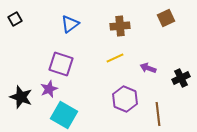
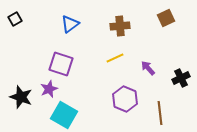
purple arrow: rotated 28 degrees clockwise
brown line: moved 2 px right, 1 px up
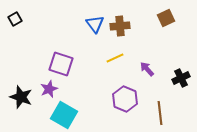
blue triangle: moved 25 px right; rotated 30 degrees counterclockwise
purple arrow: moved 1 px left, 1 px down
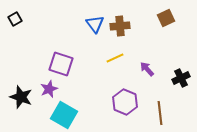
purple hexagon: moved 3 px down
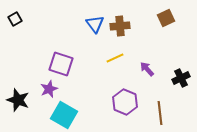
black star: moved 3 px left, 3 px down
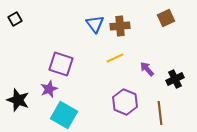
black cross: moved 6 px left, 1 px down
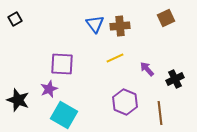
purple square: moved 1 px right; rotated 15 degrees counterclockwise
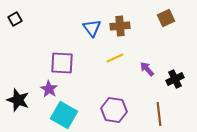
blue triangle: moved 3 px left, 4 px down
purple square: moved 1 px up
purple star: rotated 18 degrees counterclockwise
purple hexagon: moved 11 px left, 8 px down; rotated 15 degrees counterclockwise
brown line: moved 1 px left, 1 px down
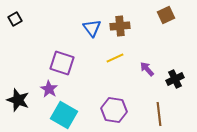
brown square: moved 3 px up
purple square: rotated 15 degrees clockwise
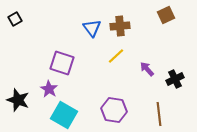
yellow line: moved 1 px right, 2 px up; rotated 18 degrees counterclockwise
